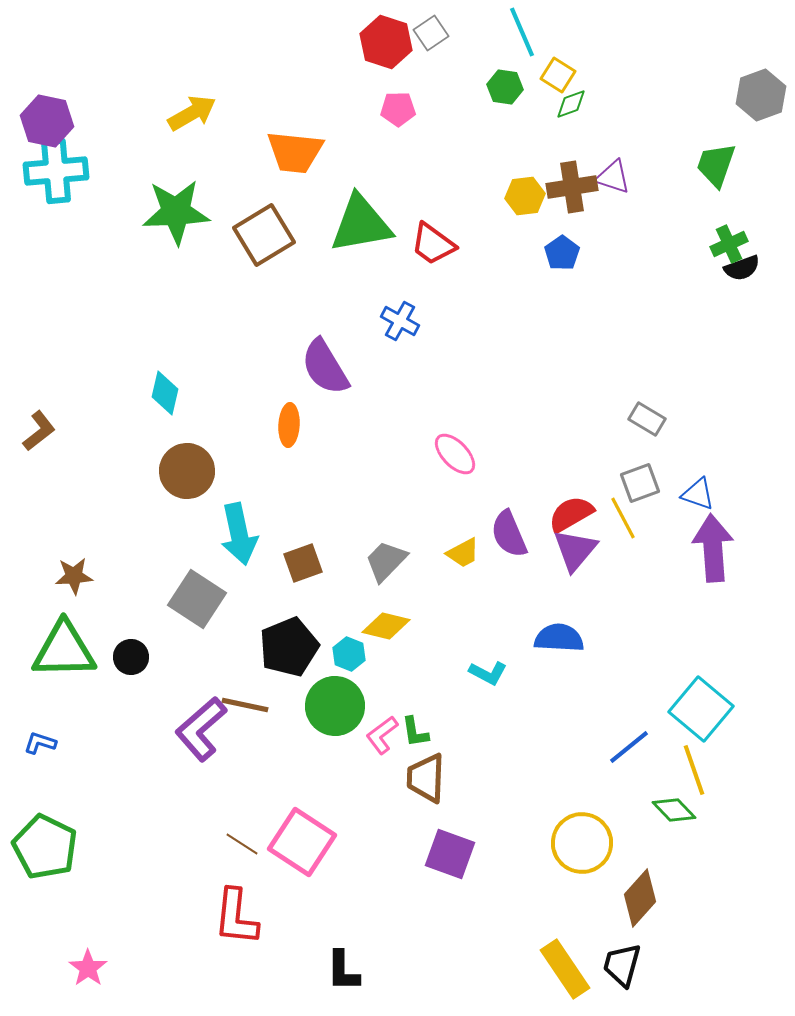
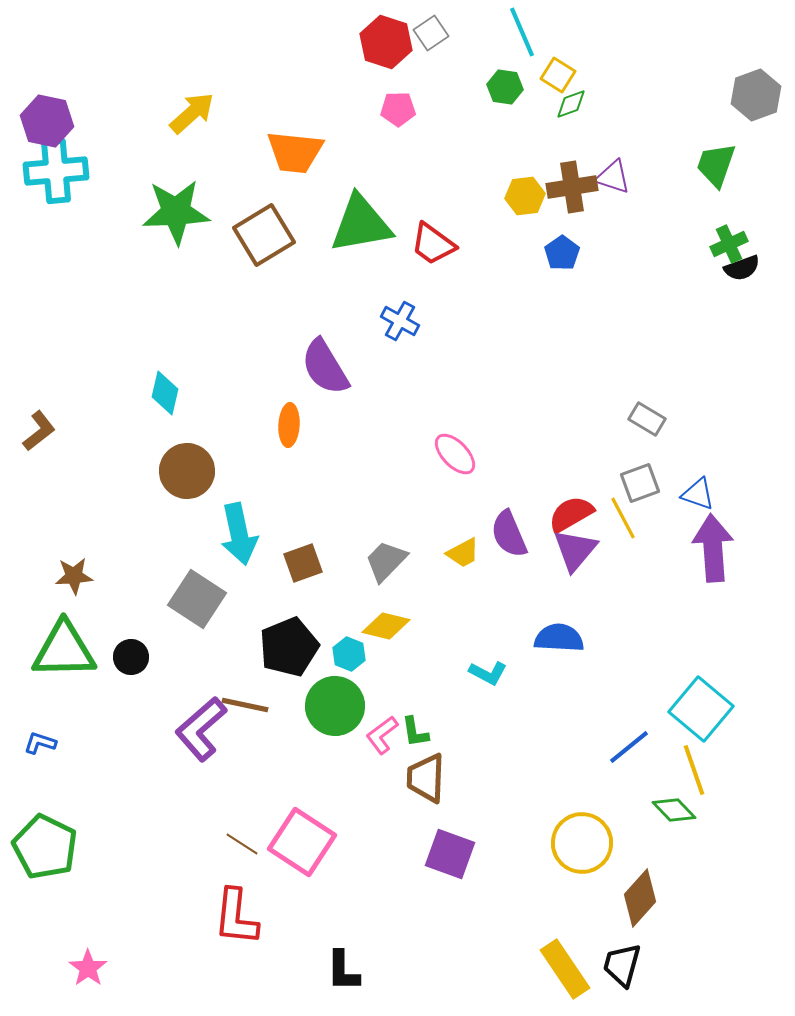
gray hexagon at (761, 95): moved 5 px left
yellow arrow at (192, 113): rotated 12 degrees counterclockwise
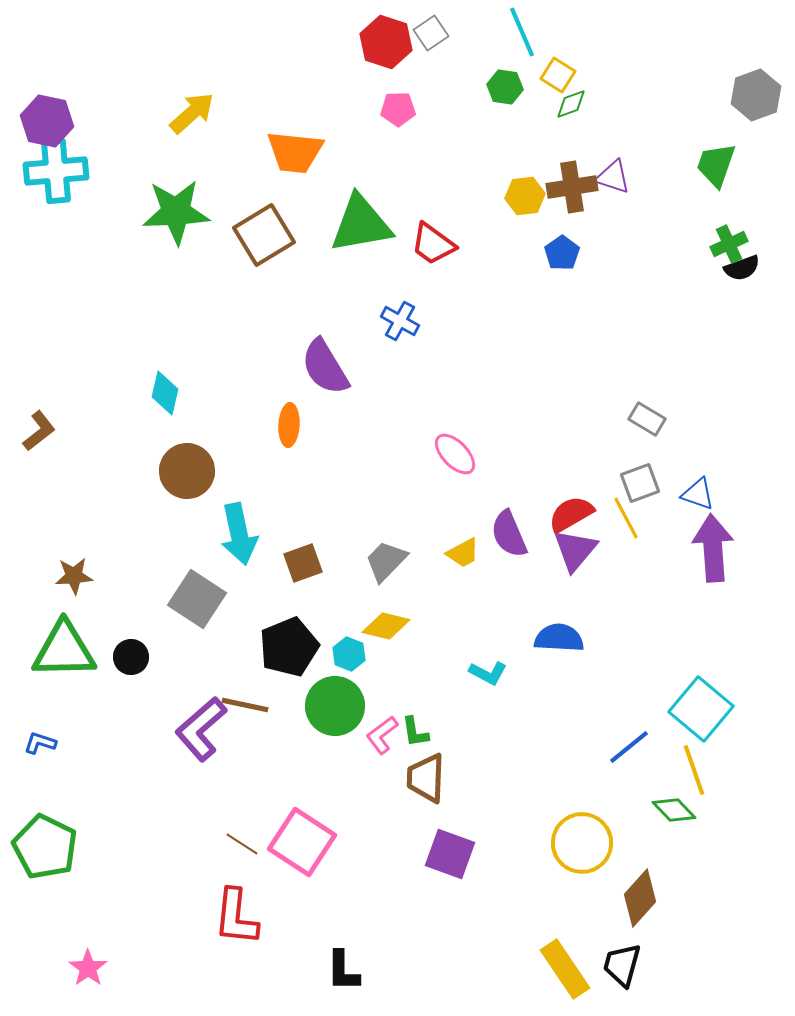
yellow line at (623, 518): moved 3 px right
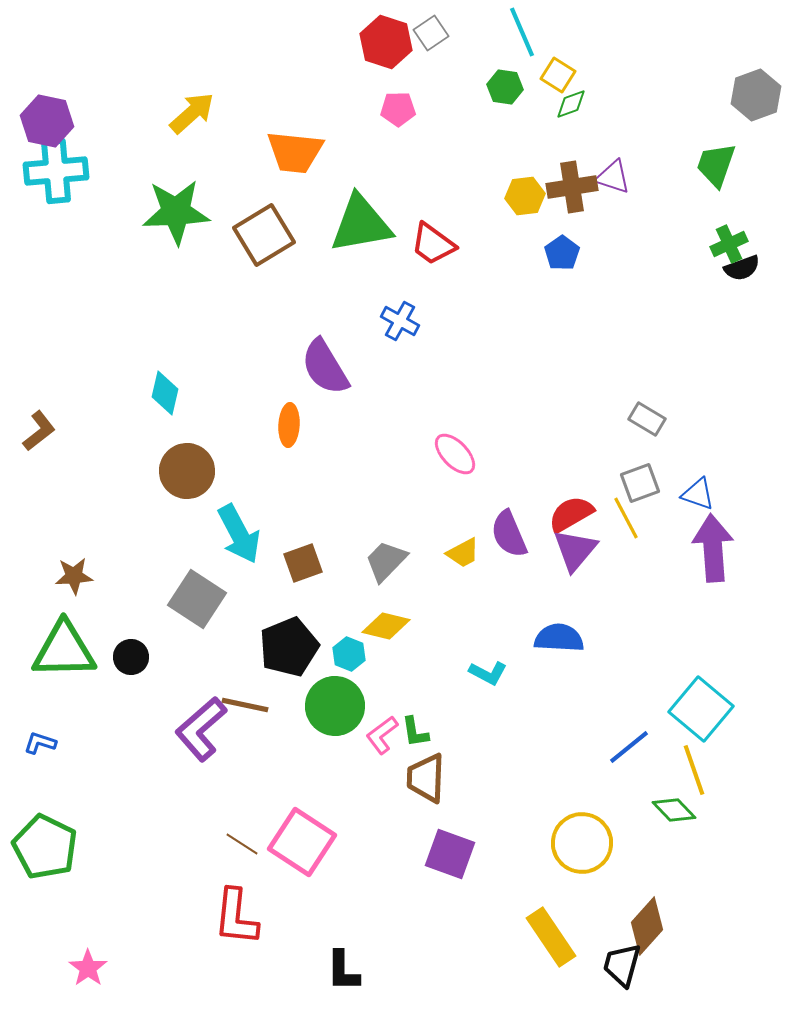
cyan arrow at (239, 534): rotated 16 degrees counterclockwise
brown diamond at (640, 898): moved 7 px right, 28 px down
yellow rectangle at (565, 969): moved 14 px left, 32 px up
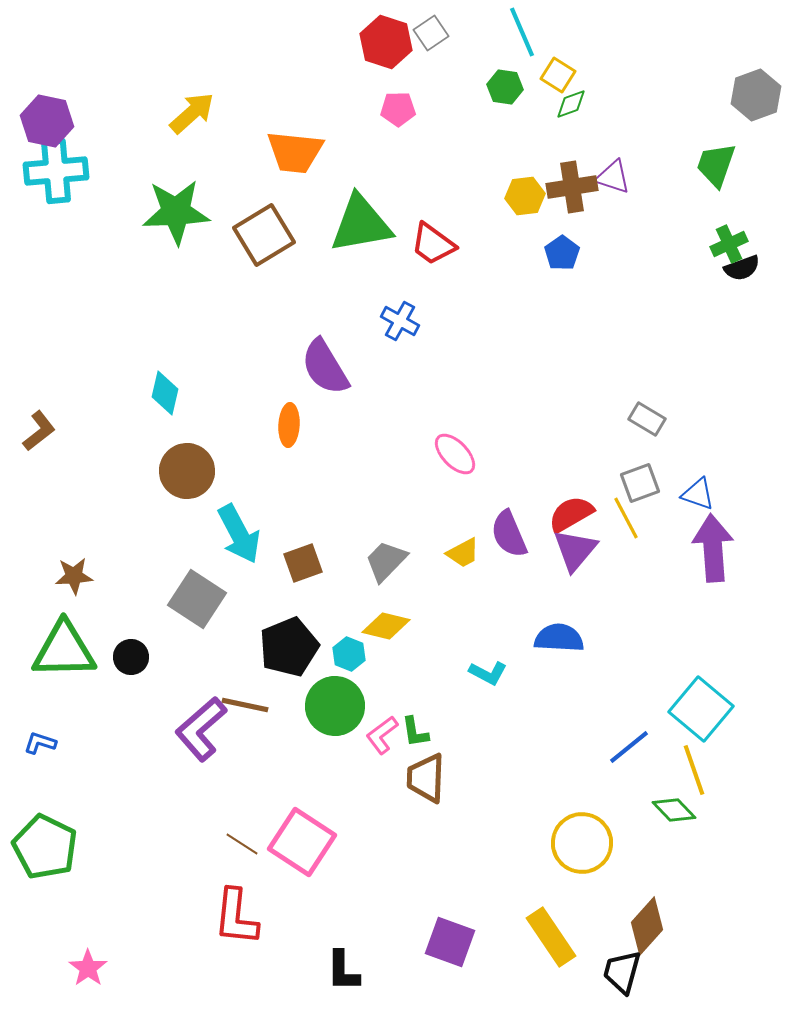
purple square at (450, 854): moved 88 px down
black trapezoid at (622, 965): moved 7 px down
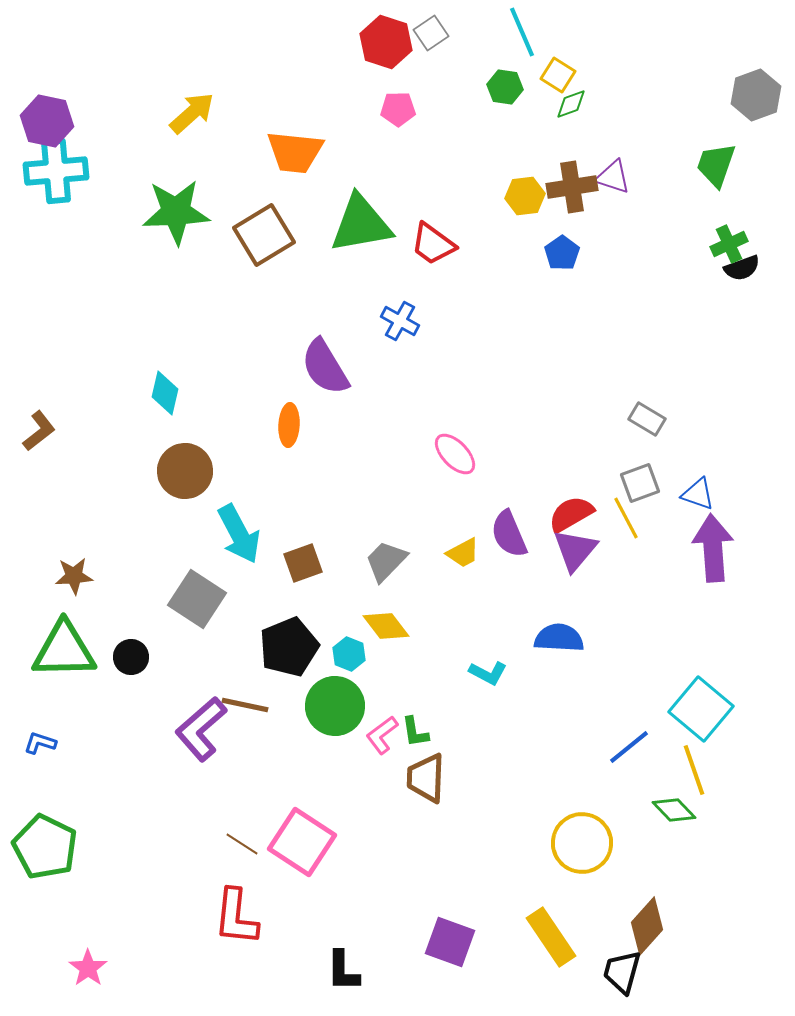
brown circle at (187, 471): moved 2 px left
yellow diamond at (386, 626): rotated 39 degrees clockwise
